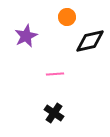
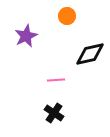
orange circle: moved 1 px up
black diamond: moved 13 px down
pink line: moved 1 px right, 6 px down
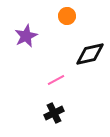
pink line: rotated 24 degrees counterclockwise
black cross: rotated 30 degrees clockwise
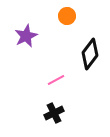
black diamond: rotated 40 degrees counterclockwise
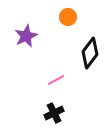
orange circle: moved 1 px right, 1 px down
black diamond: moved 1 px up
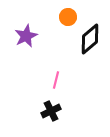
black diamond: moved 14 px up; rotated 12 degrees clockwise
pink line: rotated 48 degrees counterclockwise
black cross: moved 3 px left, 2 px up
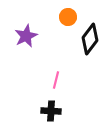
black diamond: rotated 12 degrees counterclockwise
black cross: rotated 30 degrees clockwise
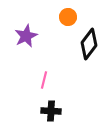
black diamond: moved 1 px left, 5 px down
pink line: moved 12 px left
